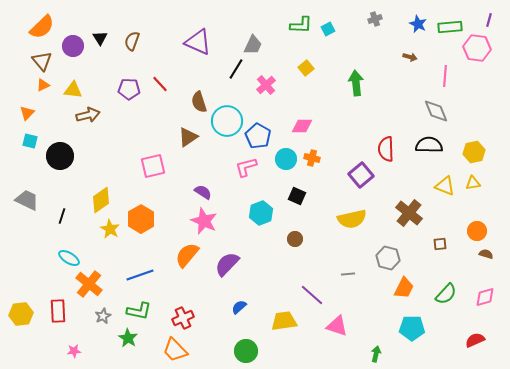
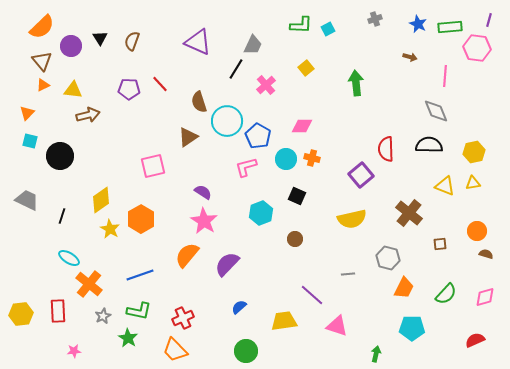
purple circle at (73, 46): moved 2 px left
pink star at (204, 221): rotated 8 degrees clockwise
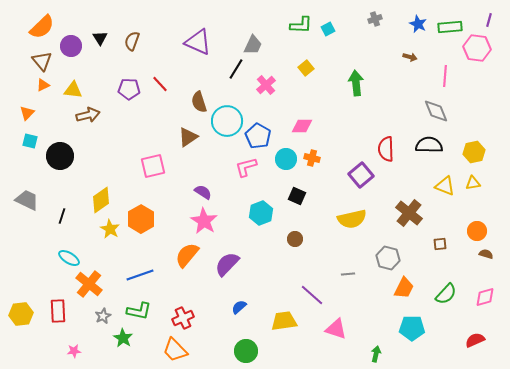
pink triangle at (337, 326): moved 1 px left, 3 px down
green star at (128, 338): moved 5 px left
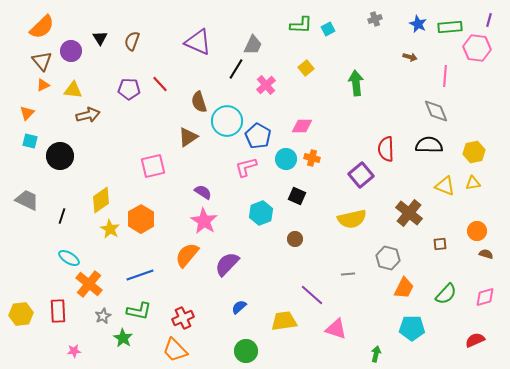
purple circle at (71, 46): moved 5 px down
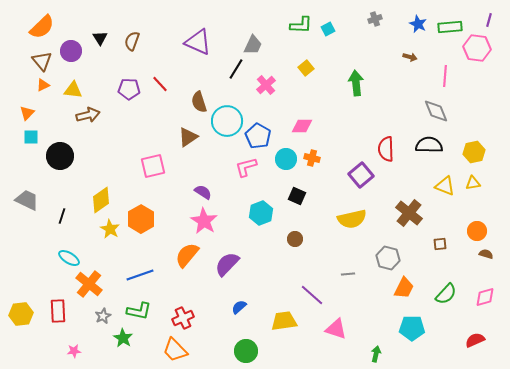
cyan square at (30, 141): moved 1 px right, 4 px up; rotated 14 degrees counterclockwise
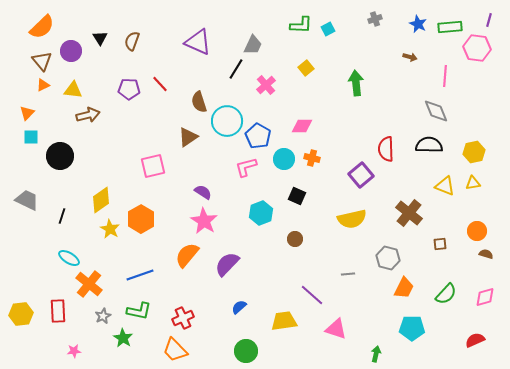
cyan circle at (286, 159): moved 2 px left
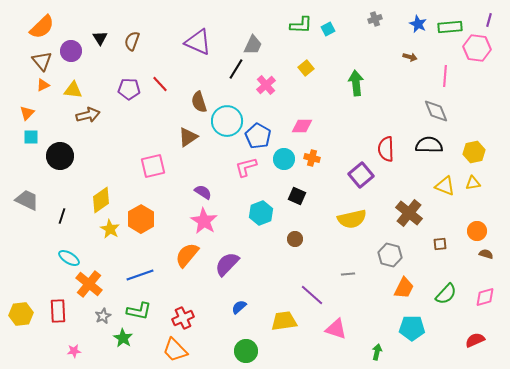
gray hexagon at (388, 258): moved 2 px right, 3 px up
green arrow at (376, 354): moved 1 px right, 2 px up
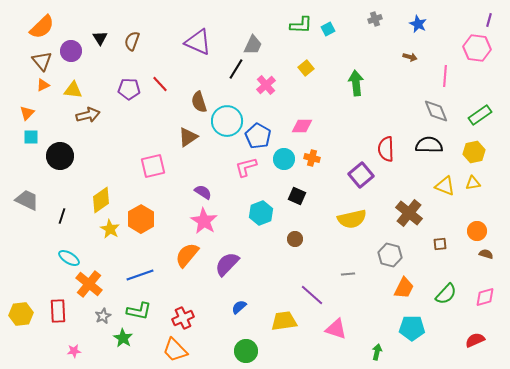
green rectangle at (450, 27): moved 30 px right, 88 px down; rotated 30 degrees counterclockwise
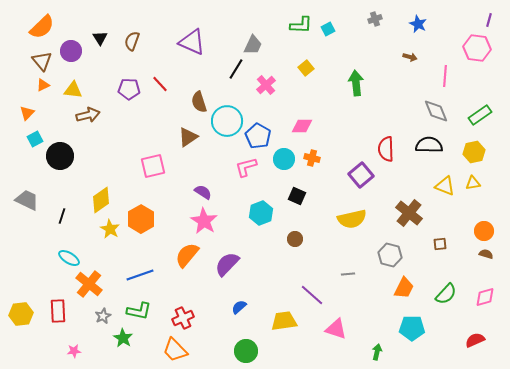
purple triangle at (198, 42): moved 6 px left
cyan square at (31, 137): moved 4 px right, 2 px down; rotated 28 degrees counterclockwise
orange circle at (477, 231): moved 7 px right
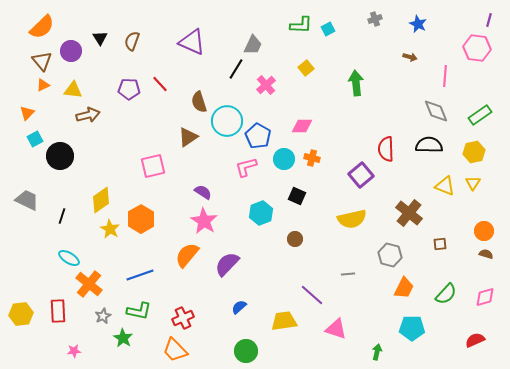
yellow triangle at (473, 183): rotated 49 degrees counterclockwise
